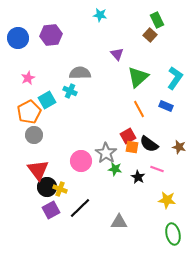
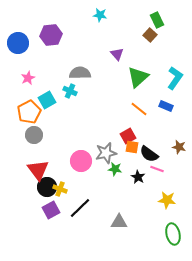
blue circle: moved 5 px down
orange line: rotated 24 degrees counterclockwise
black semicircle: moved 10 px down
gray star: rotated 25 degrees clockwise
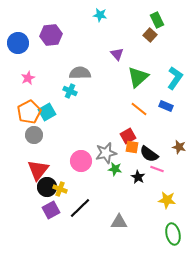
cyan square: moved 12 px down
red triangle: rotated 15 degrees clockwise
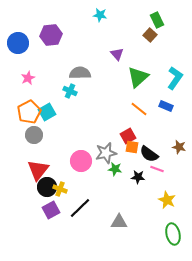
black star: rotated 24 degrees counterclockwise
yellow star: rotated 18 degrees clockwise
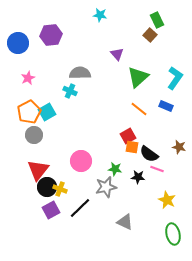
gray star: moved 34 px down
gray triangle: moved 6 px right; rotated 24 degrees clockwise
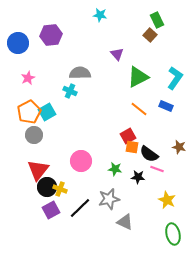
green triangle: rotated 15 degrees clockwise
gray star: moved 3 px right, 12 px down
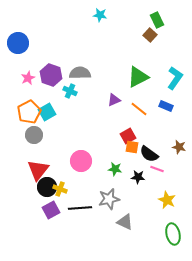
purple hexagon: moved 40 px down; rotated 25 degrees clockwise
purple triangle: moved 3 px left, 46 px down; rotated 48 degrees clockwise
black line: rotated 40 degrees clockwise
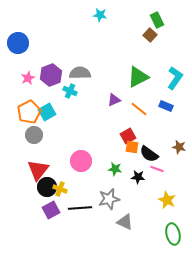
purple hexagon: rotated 20 degrees clockwise
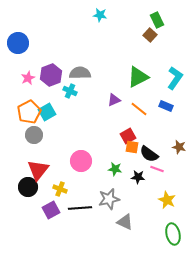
black circle: moved 19 px left
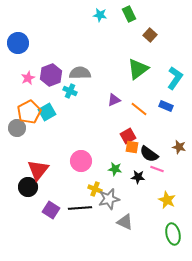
green rectangle: moved 28 px left, 6 px up
green triangle: moved 8 px up; rotated 10 degrees counterclockwise
gray circle: moved 17 px left, 7 px up
yellow cross: moved 35 px right
purple square: rotated 30 degrees counterclockwise
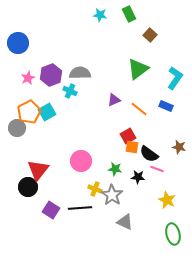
gray star: moved 3 px right, 4 px up; rotated 25 degrees counterclockwise
